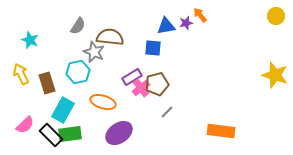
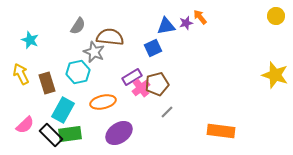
orange arrow: moved 2 px down
blue square: rotated 30 degrees counterclockwise
orange ellipse: rotated 30 degrees counterclockwise
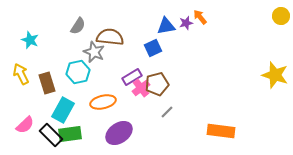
yellow circle: moved 5 px right
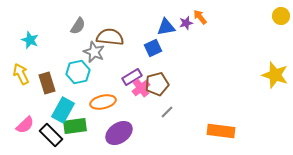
blue triangle: moved 1 px down
green rectangle: moved 5 px right, 8 px up
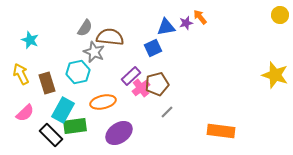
yellow circle: moved 1 px left, 1 px up
gray semicircle: moved 7 px right, 2 px down
purple rectangle: moved 1 px left, 1 px up; rotated 12 degrees counterclockwise
pink semicircle: moved 12 px up
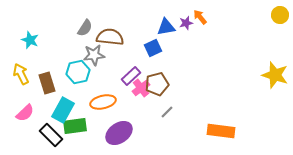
gray star: moved 3 px down; rotated 30 degrees counterclockwise
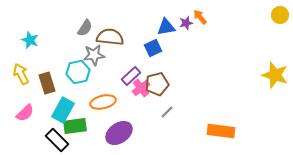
black rectangle: moved 6 px right, 5 px down
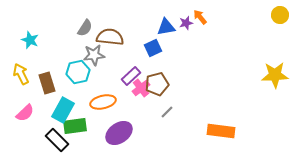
yellow star: rotated 20 degrees counterclockwise
